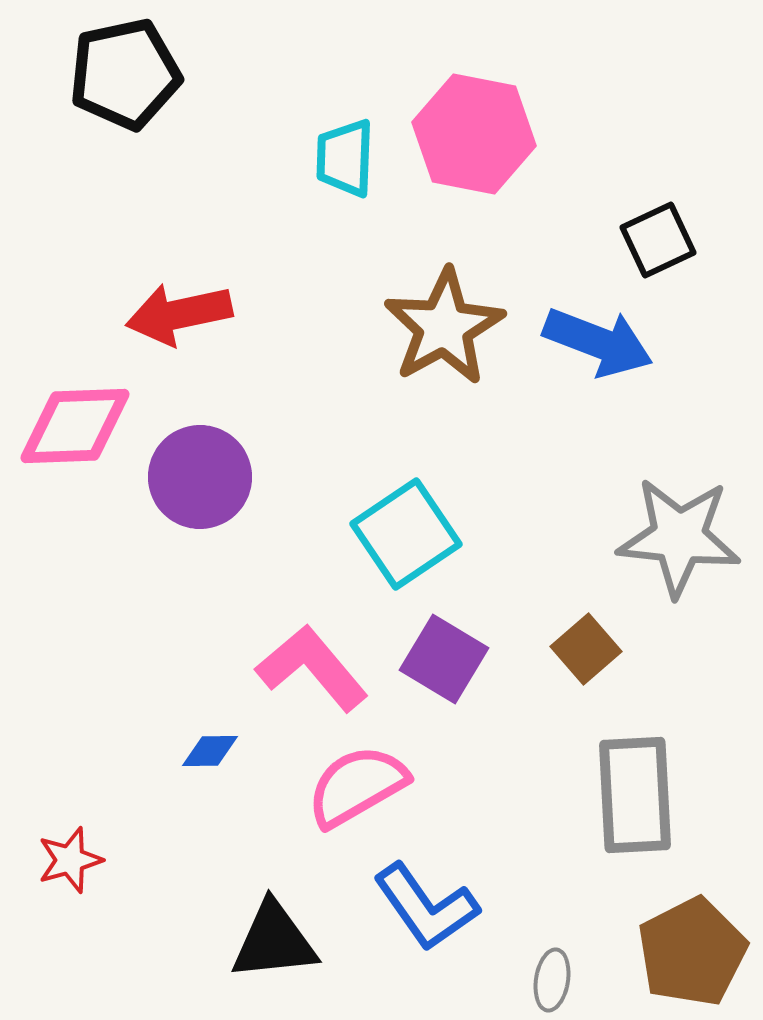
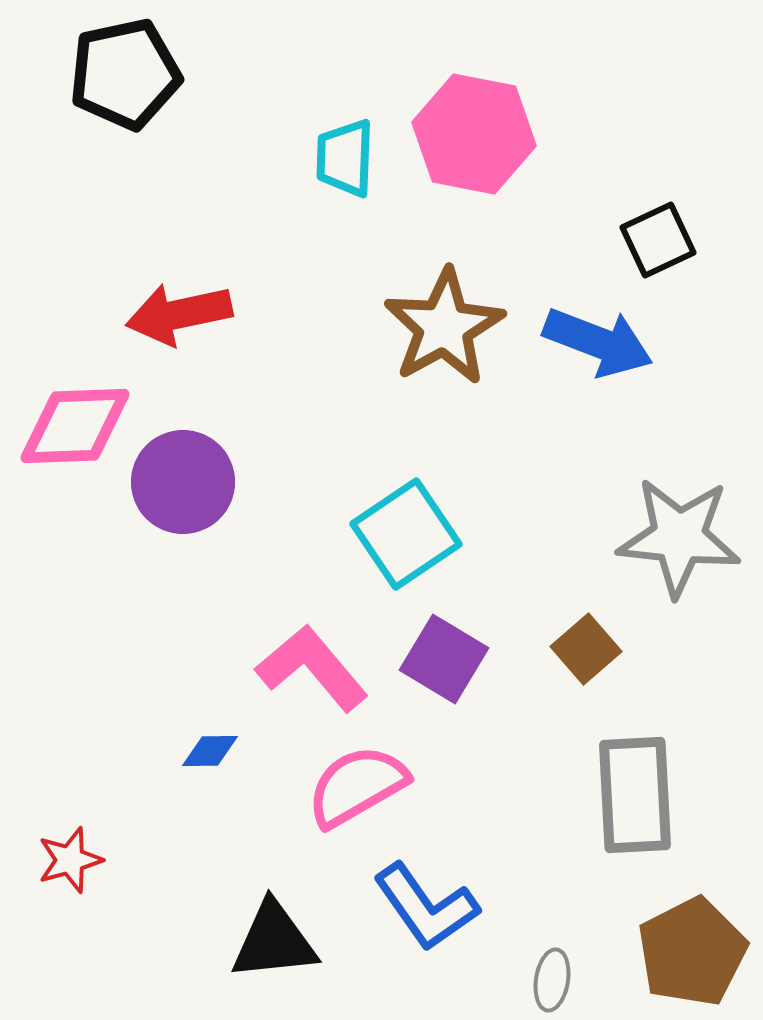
purple circle: moved 17 px left, 5 px down
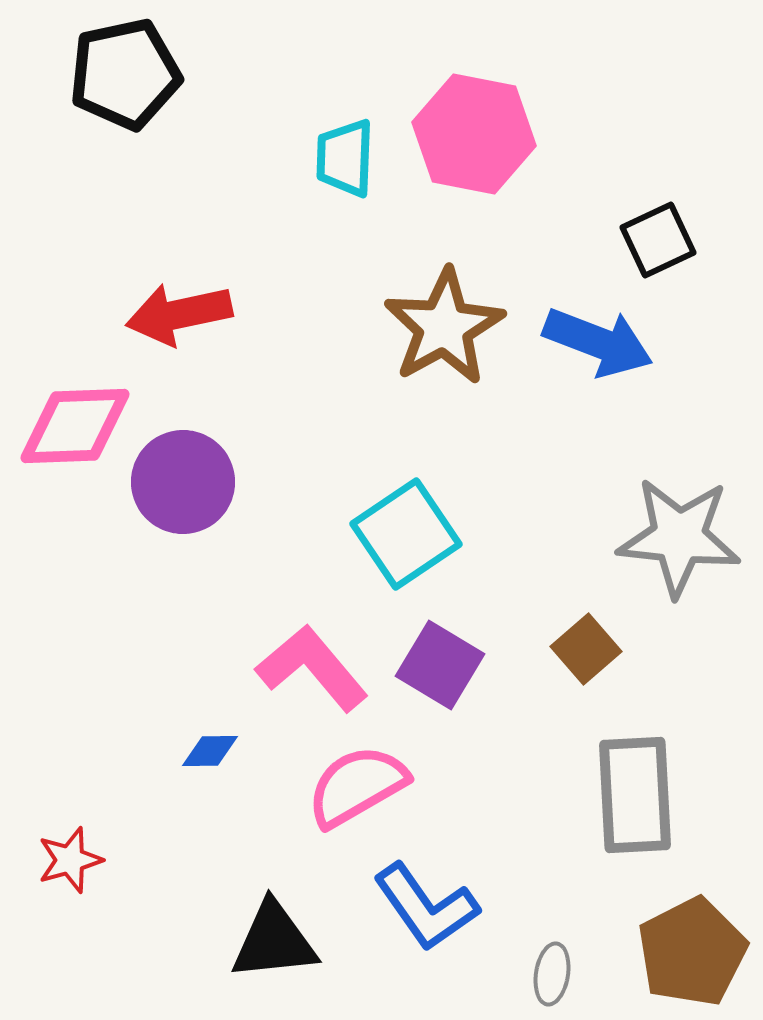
purple square: moved 4 px left, 6 px down
gray ellipse: moved 6 px up
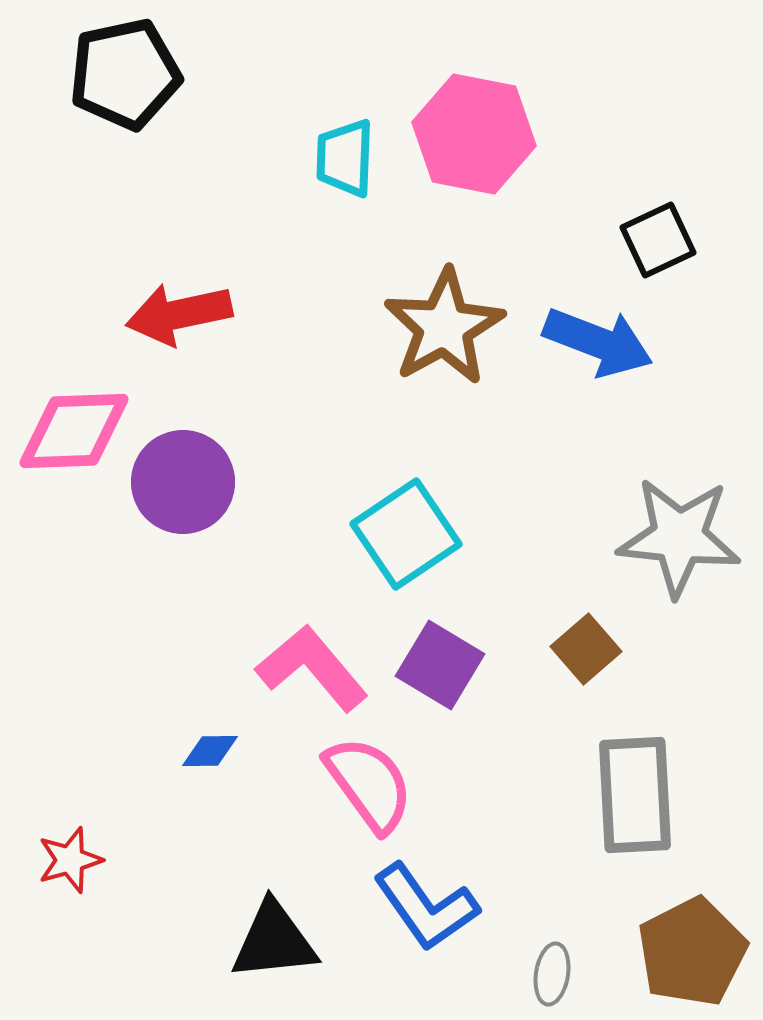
pink diamond: moved 1 px left, 5 px down
pink semicircle: moved 12 px right, 2 px up; rotated 84 degrees clockwise
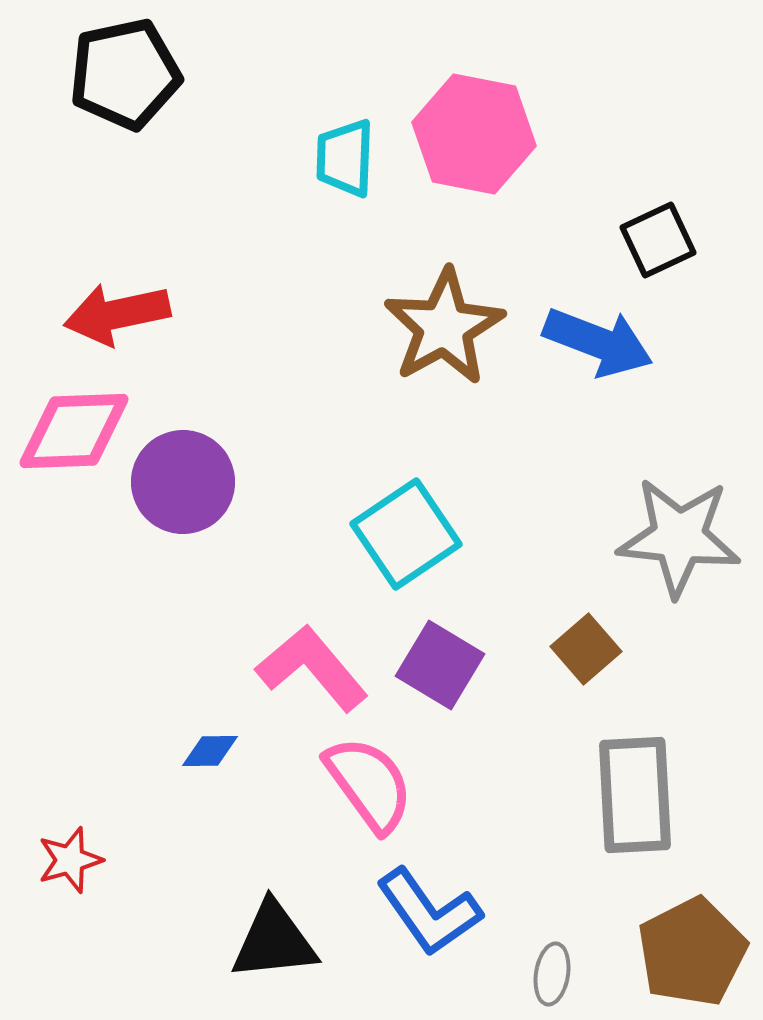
red arrow: moved 62 px left
blue L-shape: moved 3 px right, 5 px down
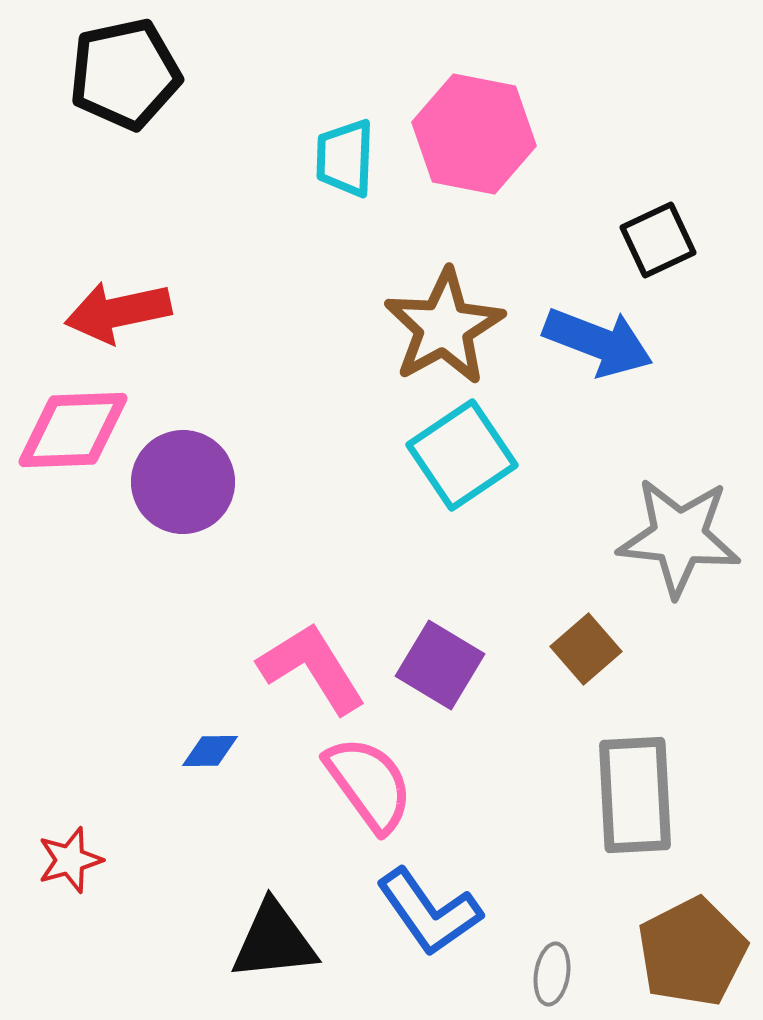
red arrow: moved 1 px right, 2 px up
pink diamond: moved 1 px left, 1 px up
cyan square: moved 56 px right, 79 px up
pink L-shape: rotated 8 degrees clockwise
